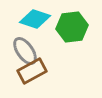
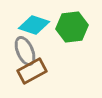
cyan diamond: moved 1 px left, 6 px down
gray ellipse: rotated 12 degrees clockwise
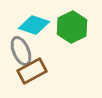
green hexagon: rotated 20 degrees counterclockwise
gray ellipse: moved 4 px left
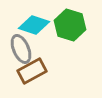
green hexagon: moved 2 px left, 2 px up; rotated 16 degrees counterclockwise
gray ellipse: moved 2 px up
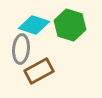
gray ellipse: rotated 28 degrees clockwise
brown rectangle: moved 7 px right
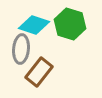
green hexagon: moved 1 px up
brown rectangle: moved 1 px down; rotated 24 degrees counterclockwise
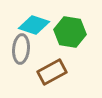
green hexagon: moved 8 px down; rotated 8 degrees counterclockwise
brown rectangle: moved 13 px right; rotated 24 degrees clockwise
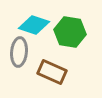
gray ellipse: moved 2 px left, 3 px down
brown rectangle: rotated 52 degrees clockwise
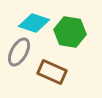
cyan diamond: moved 2 px up
gray ellipse: rotated 24 degrees clockwise
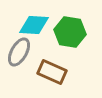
cyan diamond: moved 2 px down; rotated 16 degrees counterclockwise
